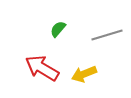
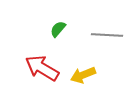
gray line: rotated 20 degrees clockwise
yellow arrow: moved 1 px left, 1 px down
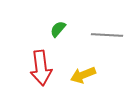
red arrow: moved 1 px left; rotated 128 degrees counterclockwise
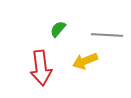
yellow arrow: moved 2 px right, 14 px up
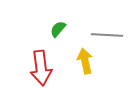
yellow arrow: rotated 100 degrees clockwise
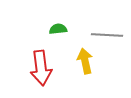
green semicircle: rotated 42 degrees clockwise
